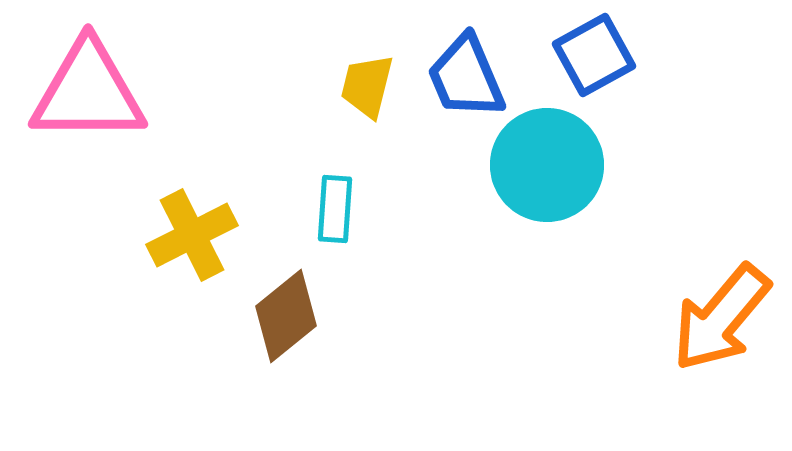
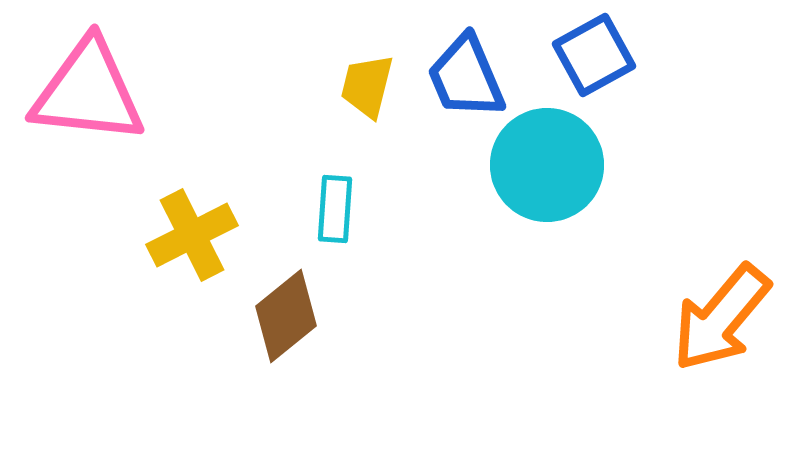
pink triangle: rotated 6 degrees clockwise
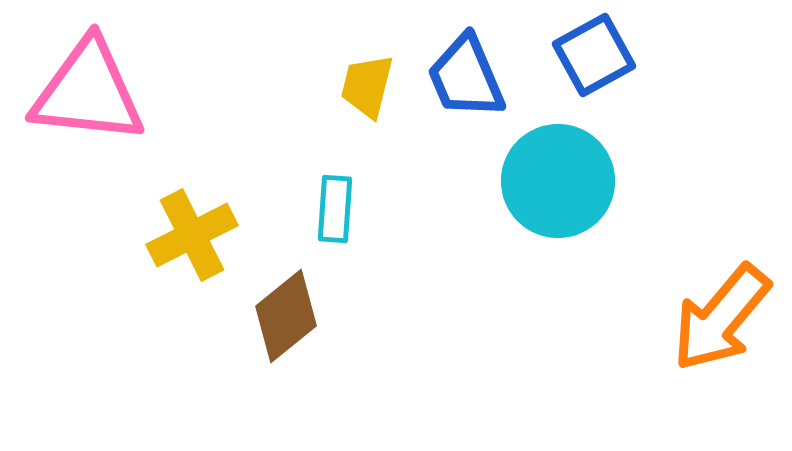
cyan circle: moved 11 px right, 16 px down
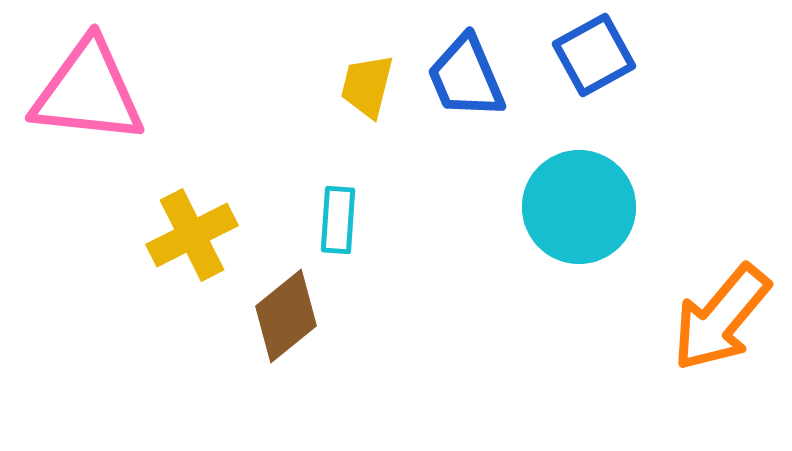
cyan circle: moved 21 px right, 26 px down
cyan rectangle: moved 3 px right, 11 px down
